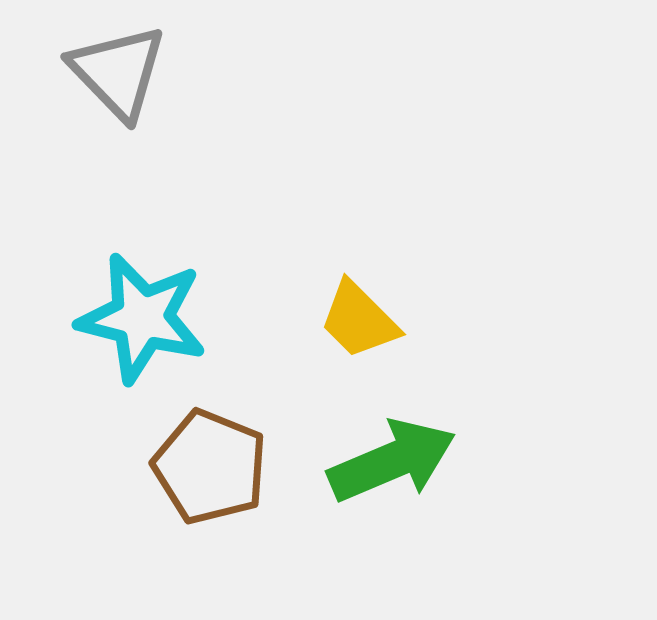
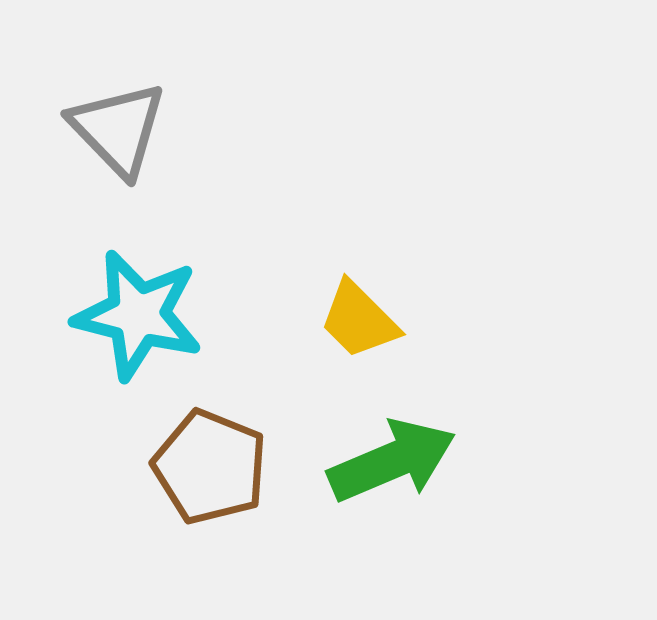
gray triangle: moved 57 px down
cyan star: moved 4 px left, 3 px up
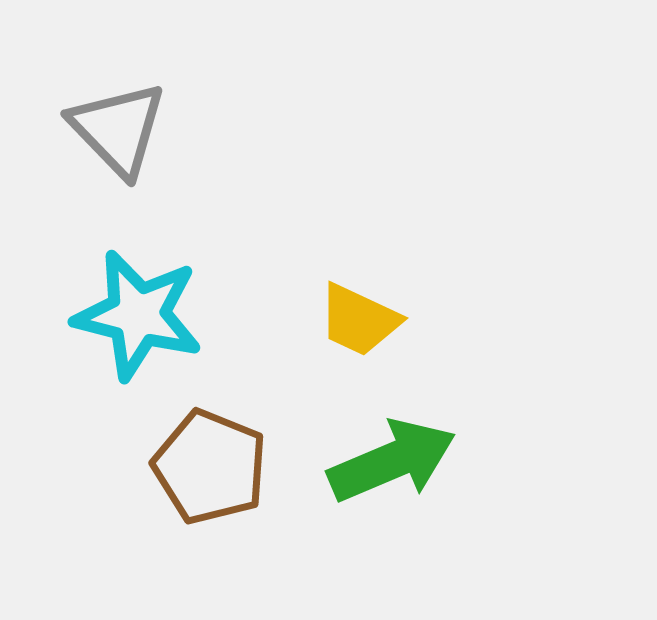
yellow trapezoid: rotated 20 degrees counterclockwise
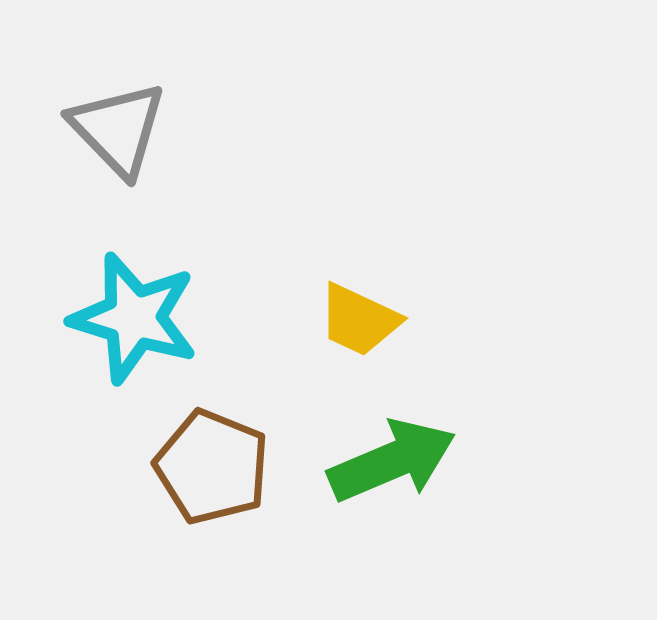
cyan star: moved 4 px left, 3 px down; rotated 3 degrees clockwise
brown pentagon: moved 2 px right
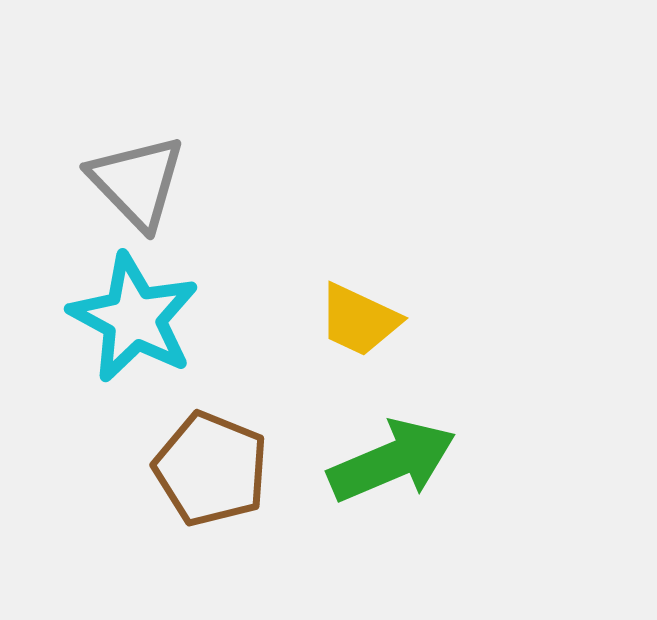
gray triangle: moved 19 px right, 53 px down
cyan star: rotated 11 degrees clockwise
brown pentagon: moved 1 px left, 2 px down
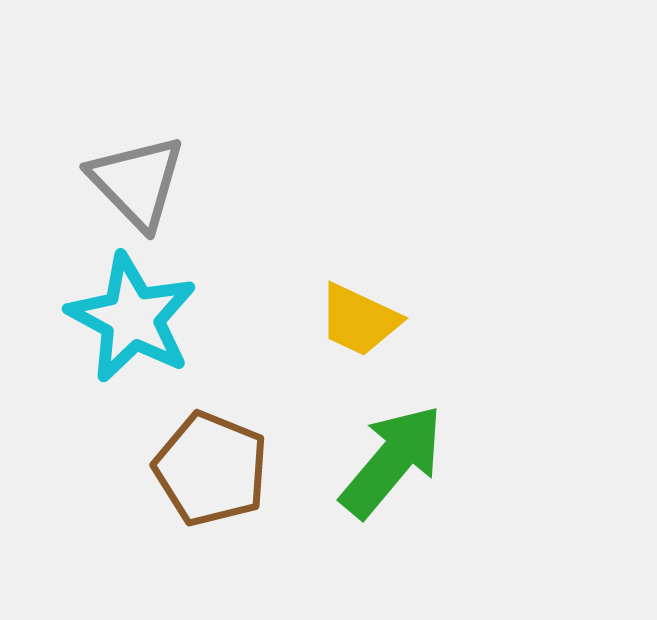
cyan star: moved 2 px left
green arrow: rotated 27 degrees counterclockwise
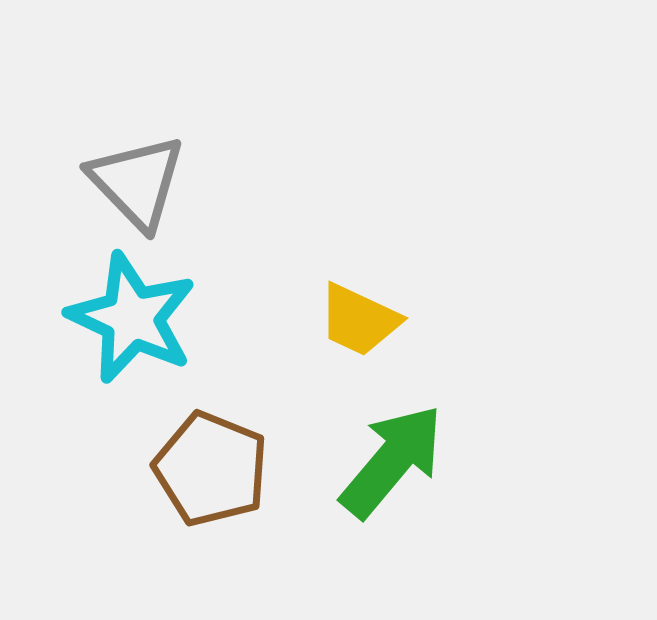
cyan star: rotated 3 degrees counterclockwise
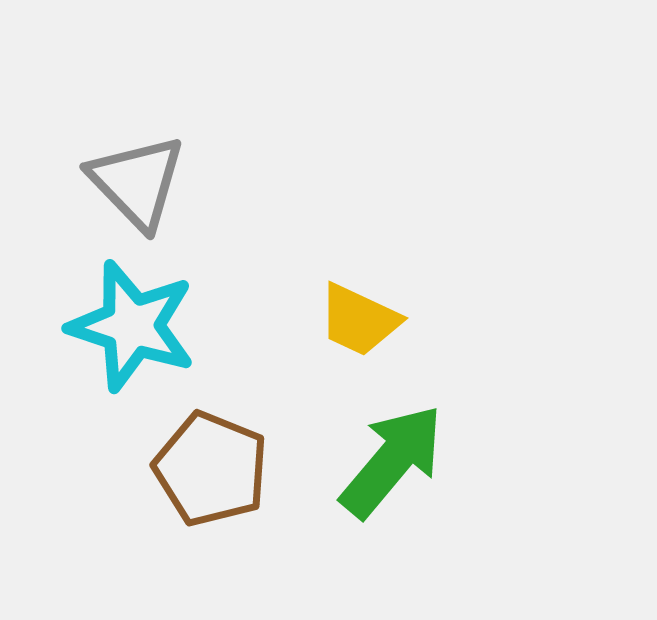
cyan star: moved 8 px down; rotated 7 degrees counterclockwise
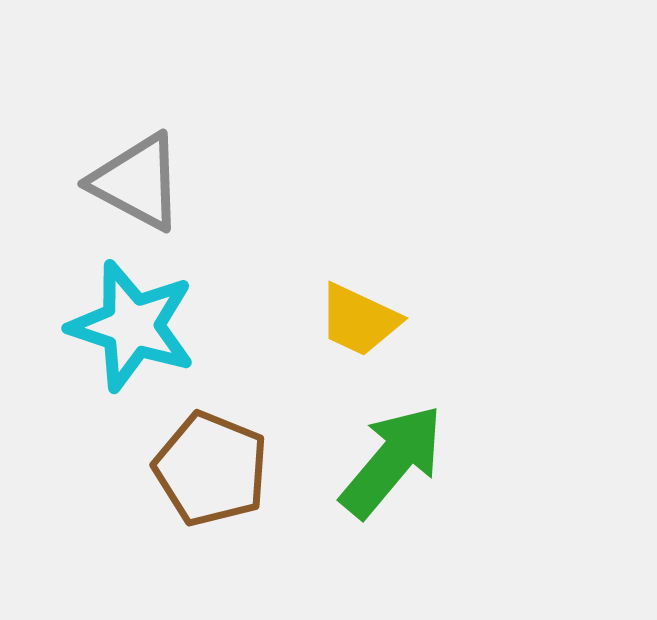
gray triangle: rotated 18 degrees counterclockwise
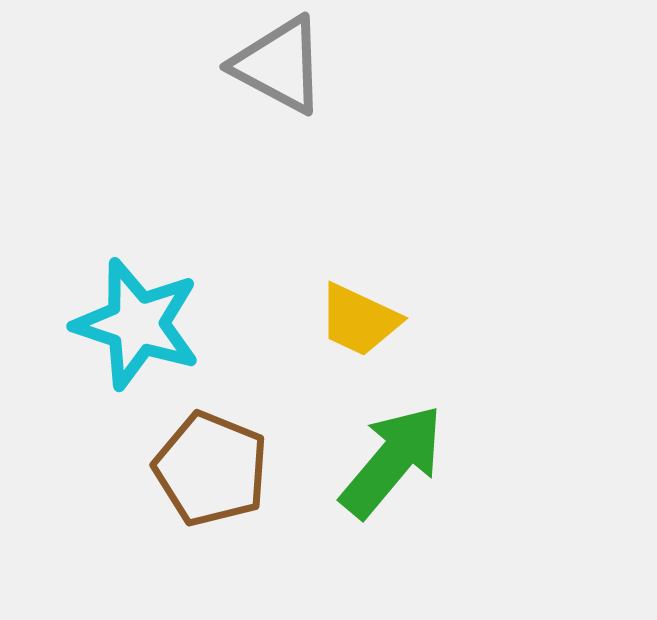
gray triangle: moved 142 px right, 117 px up
cyan star: moved 5 px right, 2 px up
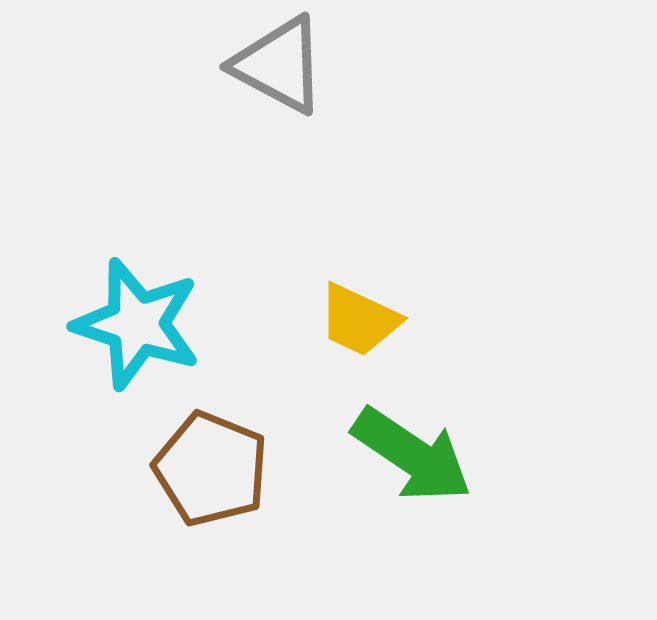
green arrow: moved 20 px right, 6 px up; rotated 84 degrees clockwise
